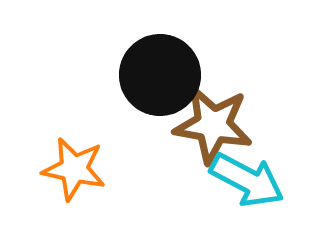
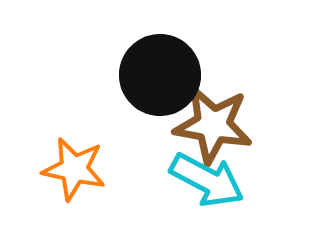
cyan arrow: moved 40 px left
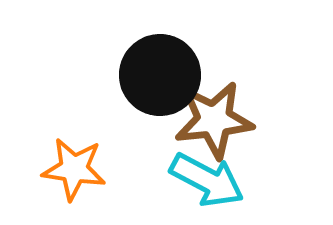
brown star: moved 1 px right, 5 px up; rotated 16 degrees counterclockwise
orange star: rotated 4 degrees counterclockwise
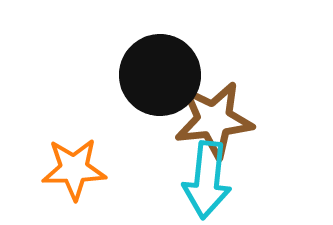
orange star: rotated 10 degrees counterclockwise
cyan arrow: rotated 68 degrees clockwise
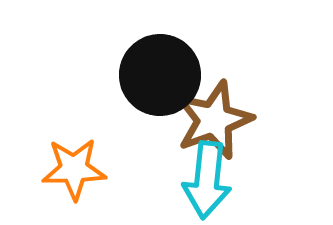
brown star: rotated 14 degrees counterclockwise
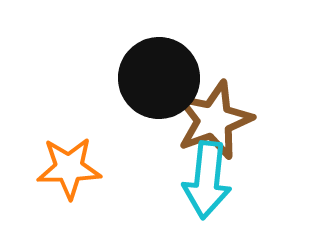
black circle: moved 1 px left, 3 px down
orange star: moved 5 px left, 1 px up
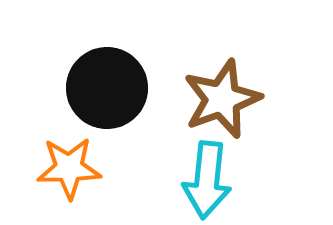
black circle: moved 52 px left, 10 px down
brown star: moved 8 px right, 21 px up
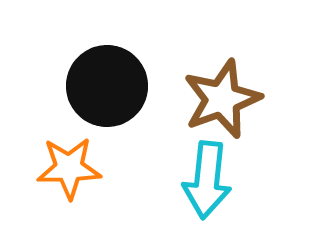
black circle: moved 2 px up
